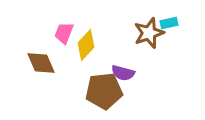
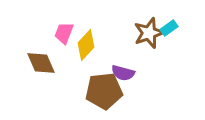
cyan rectangle: moved 5 px down; rotated 24 degrees counterclockwise
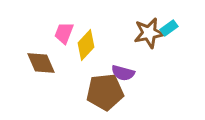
brown star: rotated 8 degrees clockwise
brown pentagon: moved 1 px right, 1 px down
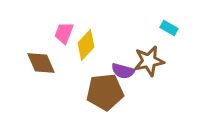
cyan rectangle: rotated 66 degrees clockwise
brown star: moved 28 px down
purple semicircle: moved 2 px up
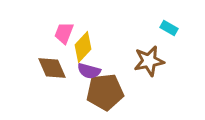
yellow diamond: moved 3 px left, 2 px down
brown diamond: moved 11 px right, 5 px down
purple semicircle: moved 34 px left
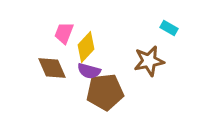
yellow diamond: moved 3 px right
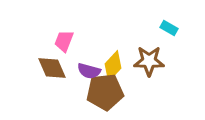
pink trapezoid: moved 8 px down
yellow diamond: moved 27 px right, 19 px down
brown star: rotated 12 degrees clockwise
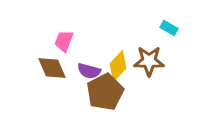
yellow diamond: moved 5 px right
brown pentagon: rotated 21 degrees counterclockwise
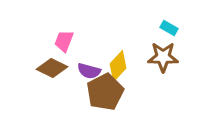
brown star: moved 14 px right, 4 px up
brown diamond: rotated 40 degrees counterclockwise
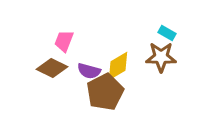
cyan rectangle: moved 2 px left, 5 px down
brown star: moved 2 px left
yellow diamond: rotated 16 degrees clockwise
